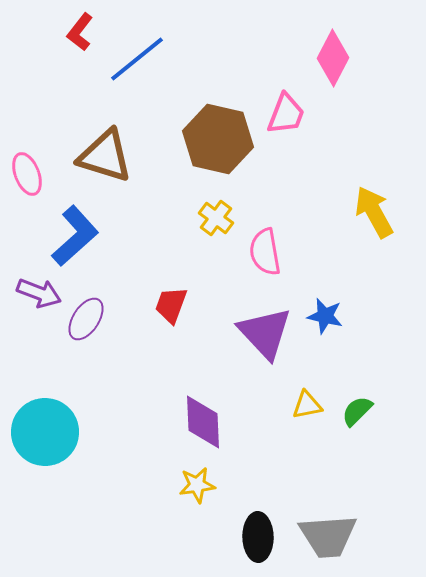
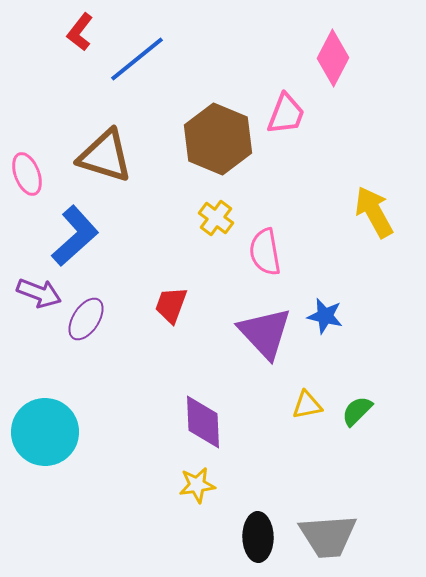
brown hexagon: rotated 10 degrees clockwise
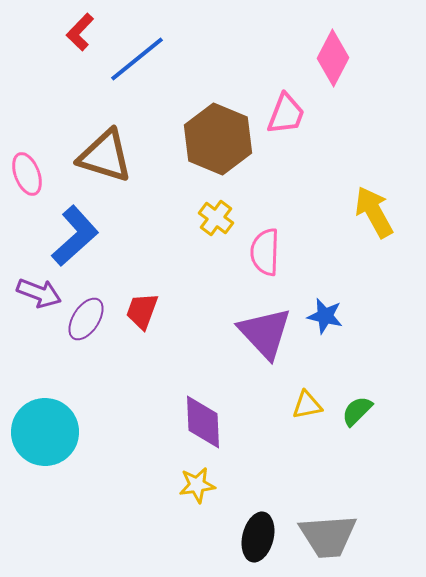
red L-shape: rotated 6 degrees clockwise
pink semicircle: rotated 12 degrees clockwise
red trapezoid: moved 29 px left, 6 px down
black ellipse: rotated 15 degrees clockwise
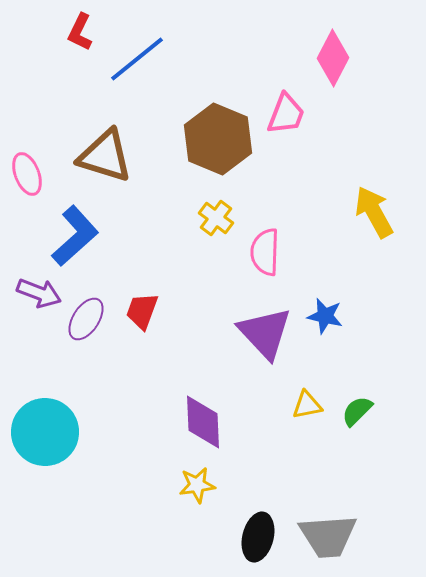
red L-shape: rotated 18 degrees counterclockwise
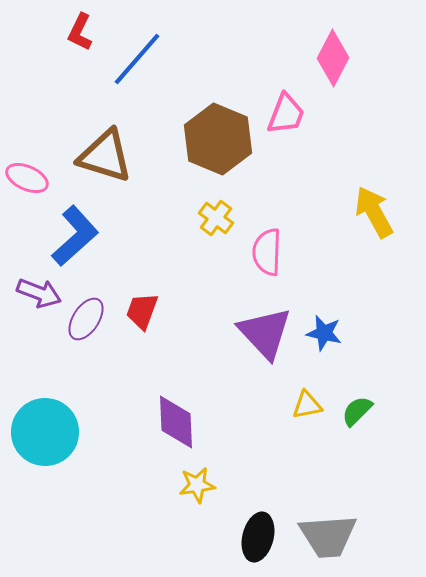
blue line: rotated 10 degrees counterclockwise
pink ellipse: moved 4 px down; rotated 45 degrees counterclockwise
pink semicircle: moved 2 px right
blue star: moved 1 px left, 17 px down
purple diamond: moved 27 px left
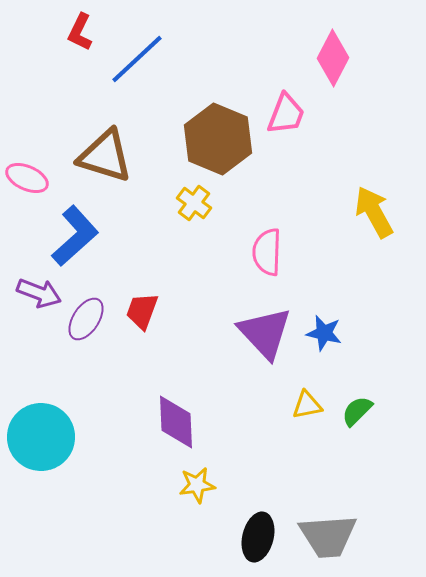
blue line: rotated 6 degrees clockwise
yellow cross: moved 22 px left, 15 px up
cyan circle: moved 4 px left, 5 px down
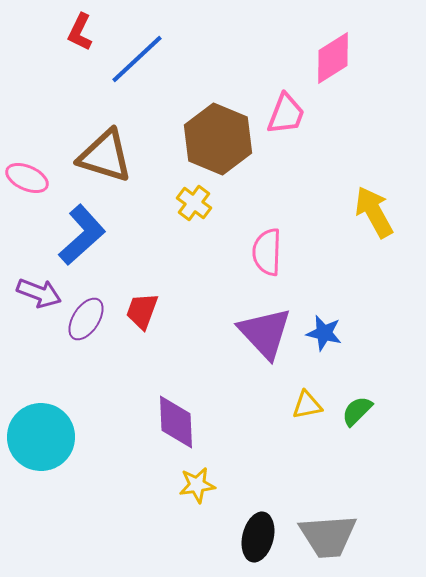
pink diamond: rotated 30 degrees clockwise
blue L-shape: moved 7 px right, 1 px up
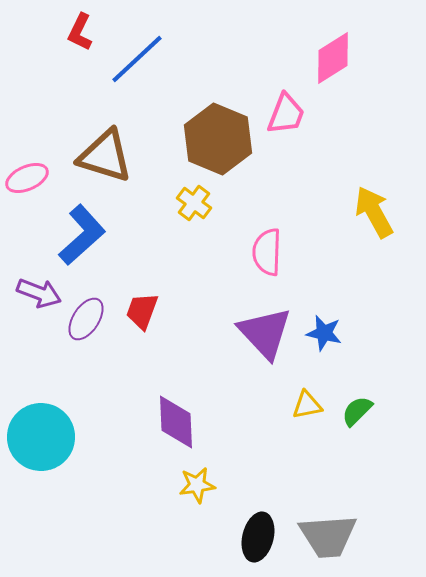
pink ellipse: rotated 48 degrees counterclockwise
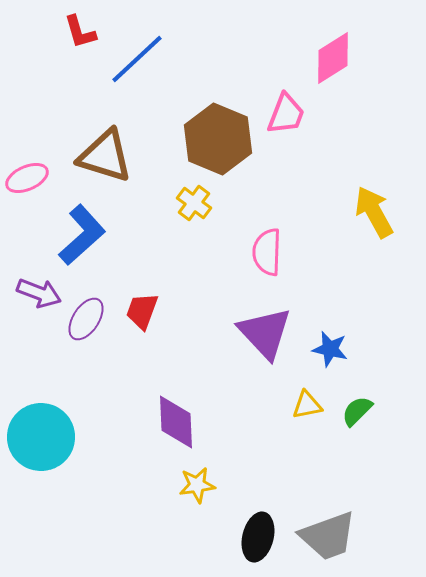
red L-shape: rotated 42 degrees counterclockwise
blue star: moved 6 px right, 16 px down
gray trapezoid: rotated 16 degrees counterclockwise
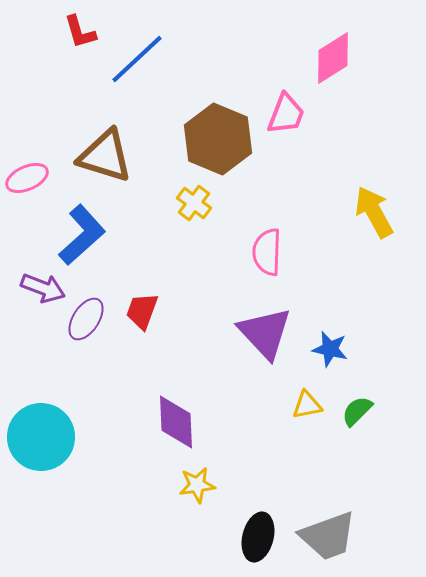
purple arrow: moved 4 px right, 5 px up
